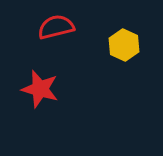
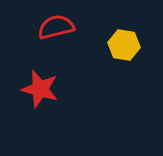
yellow hexagon: rotated 16 degrees counterclockwise
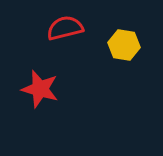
red semicircle: moved 9 px right, 1 px down
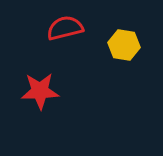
red star: moved 2 px down; rotated 18 degrees counterclockwise
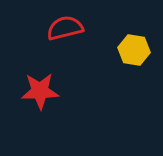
yellow hexagon: moved 10 px right, 5 px down
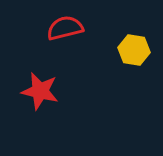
red star: rotated 15 degrees clockwise
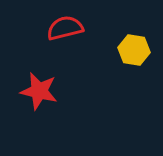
red star: moved 1 px left
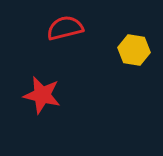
red star: moved 3 px right, 4 px down
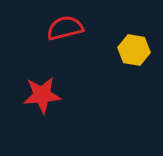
red star: rotated 18 degrees counterclockwise
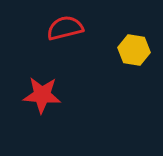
red star: rotated 9 degrees clockwise
